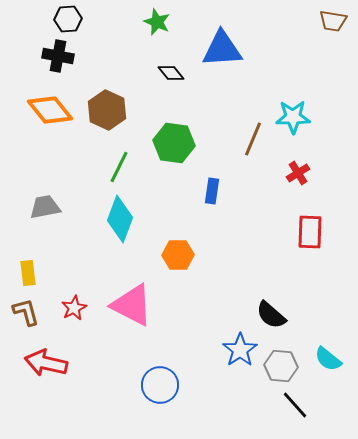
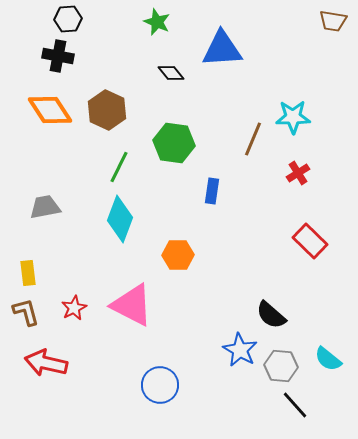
orange diamond: rotated 6 degrees clockwise
red rectangle: moved 9 px down; rotated 48 degrees counterclockwise
blue star: rotated 8 degrees counterclockwise
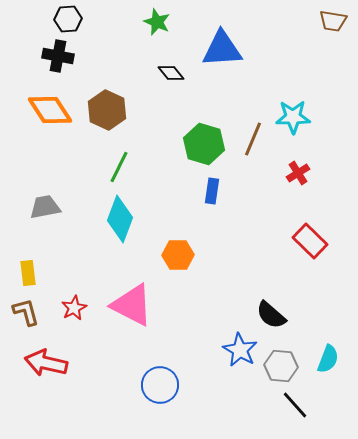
green hexagon: moved 30 px right, 1 px down; rotated 9 degrees clockwise
cyan semicircle: rotated 108 degrees counterclockwise
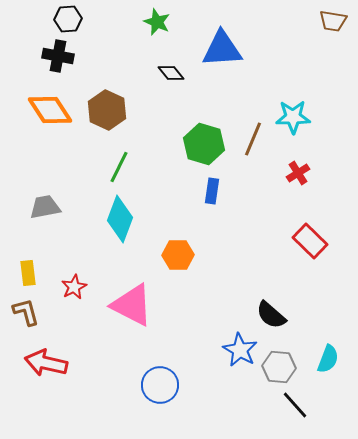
red star: moved 21 px up
gray hexagon: moved 2 px left, 1 px down
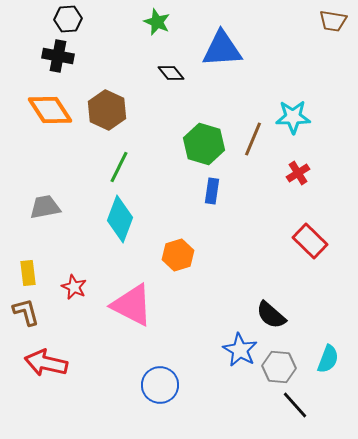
orange hexagon: rotated 16 degrees counterclockwise
red star: rotated 20 degrees counterclockwise
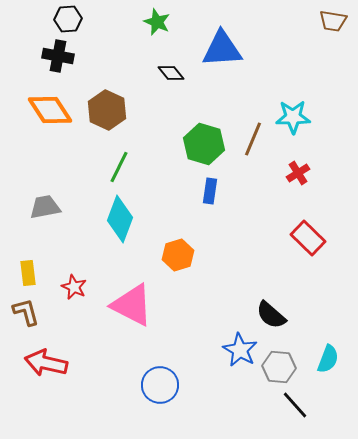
blue rectangle: moved 2 px left
red rectangle: moved 2 px left, 3 px up
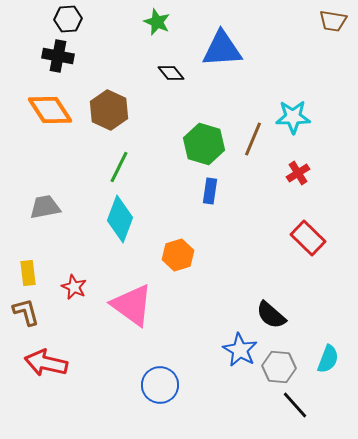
brown hexagon: moved 2 px right
pink triangle: rotated 9 degrees clockwise
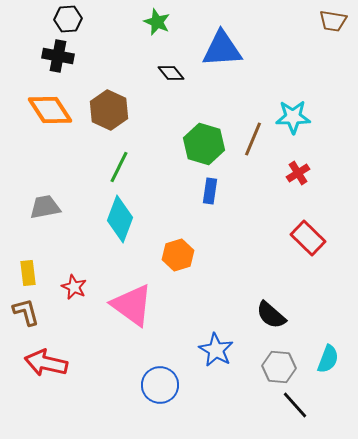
blue star: moved 24 px left
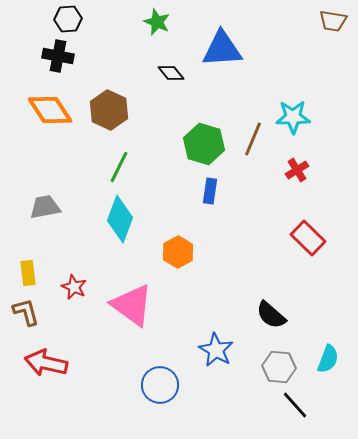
red cross: moved 1 px left, 3 px up
orange hexagon: moved 3 px up; rotated 12 degrees counterclockwise
